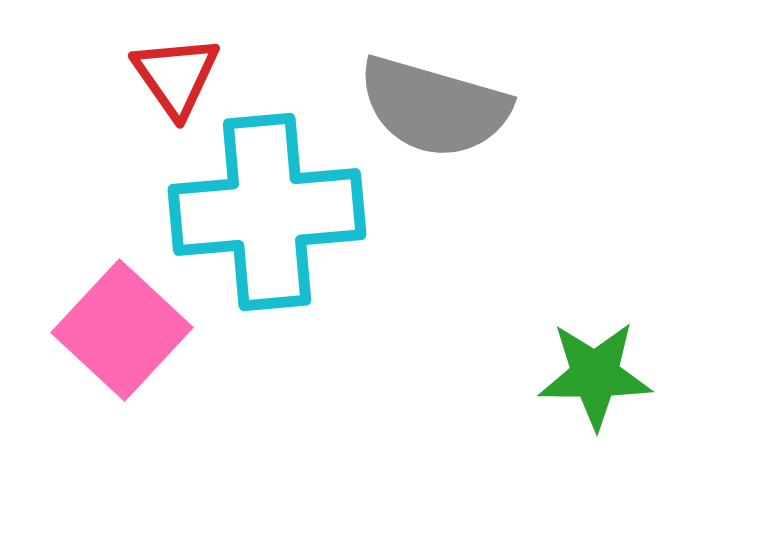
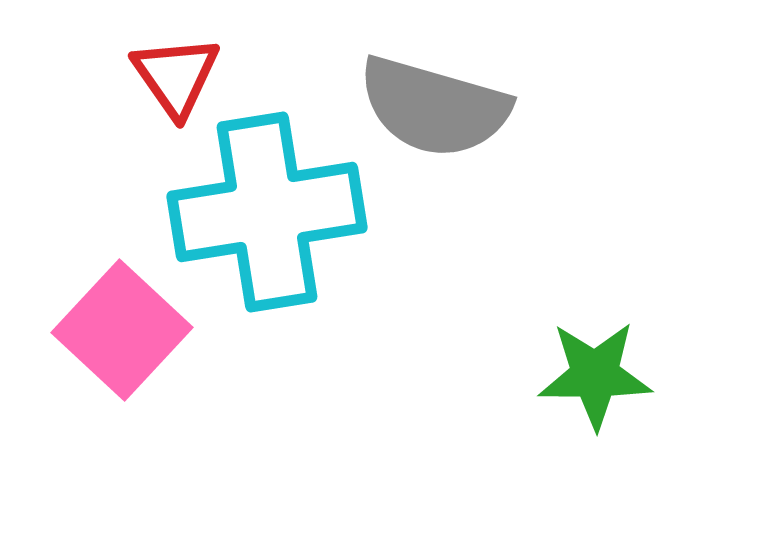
cyan cross: rotated 4 degrees counterclockwise
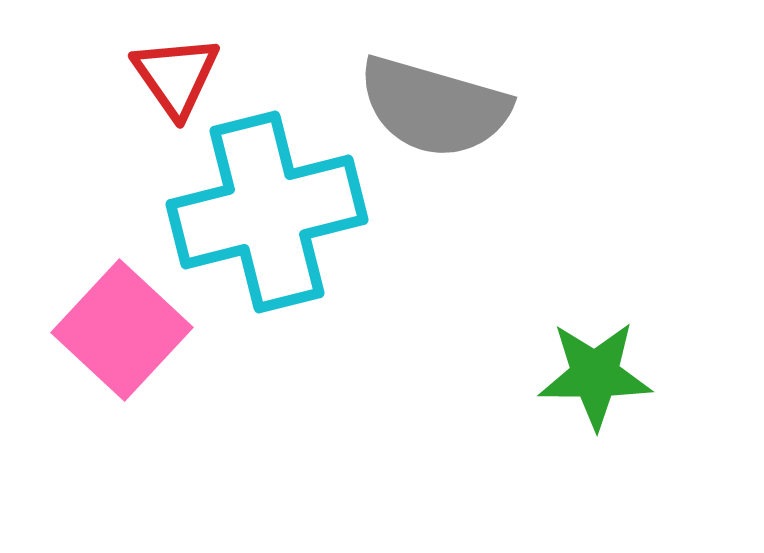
cyan cross: rotated 5 degrees counterclockwise
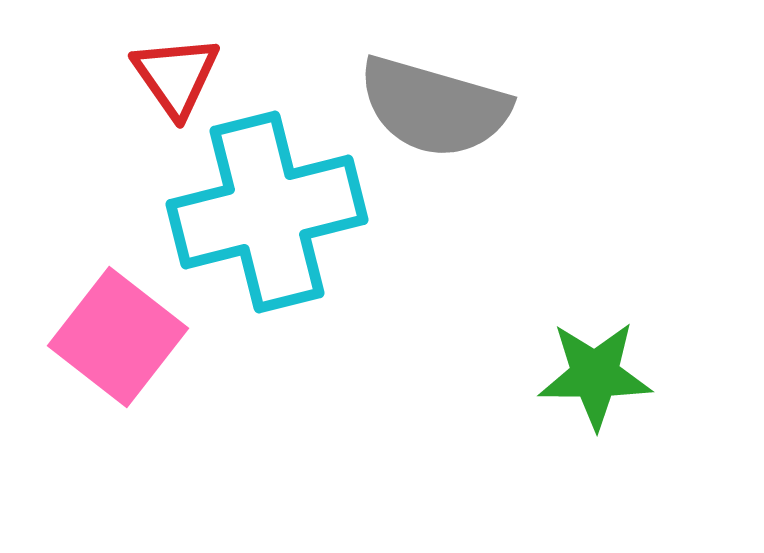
pink square: moved 4 px left, 7 px down; rotated 5 degrees counterclockwise
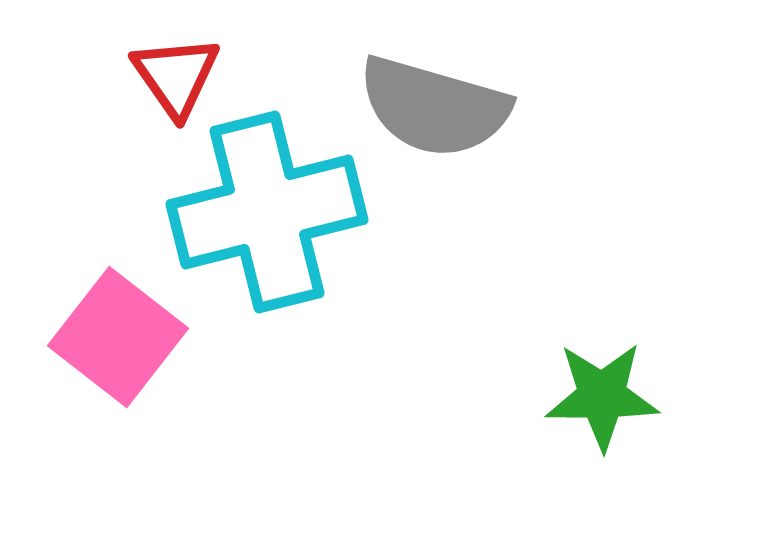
green star: moved 7 px right, 21 px down
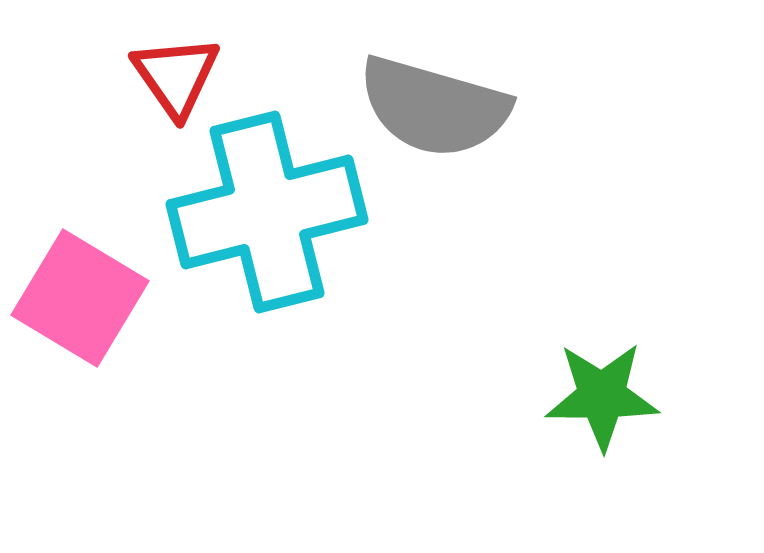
pink square: moved 38 px left, 39 px up; rotated 7 degrees counterclockwise
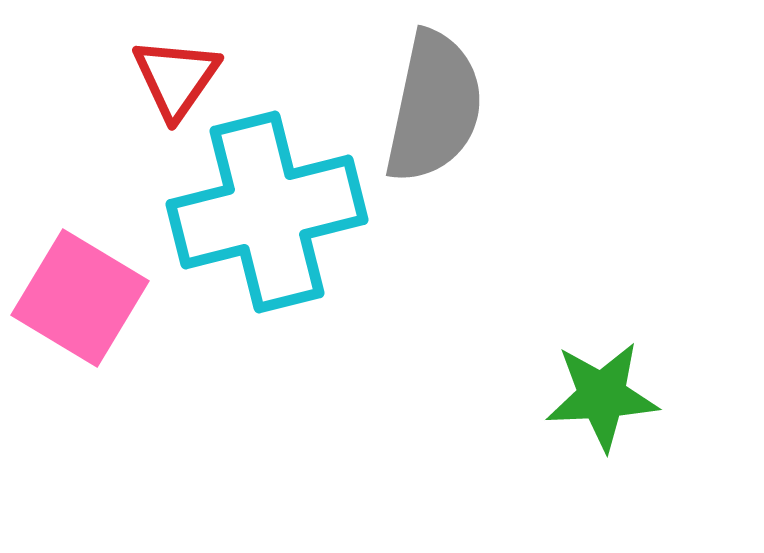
red triangle: moved 2 px down; rotated 10 degrees clockwise
gray semicircle: rotated 94 degrees counterclockwise
green star: rotated 3 degrees counterclockwise
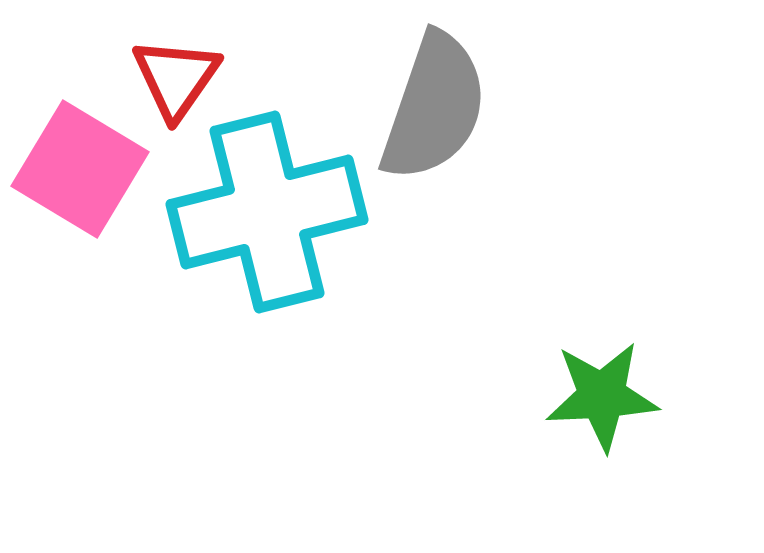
gray semicircle: rotated 7 degrees clockwise
pink square: moved 129 px up
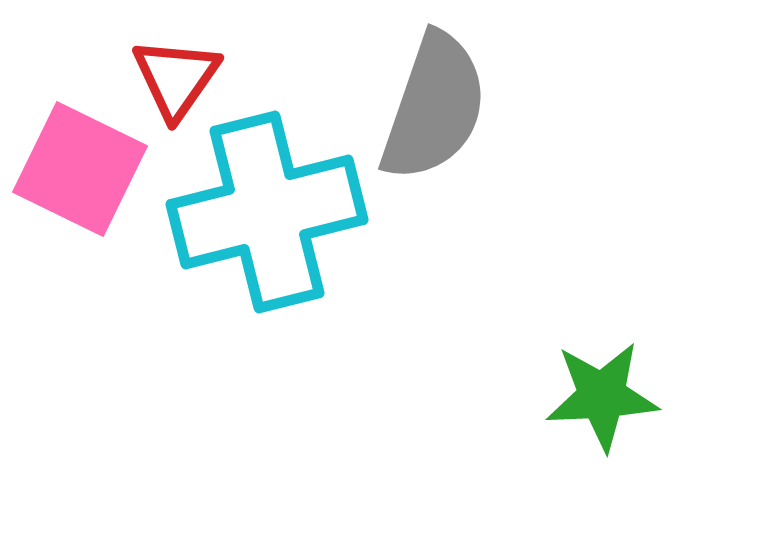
pink square: rotated 5 degrees counterclockwise
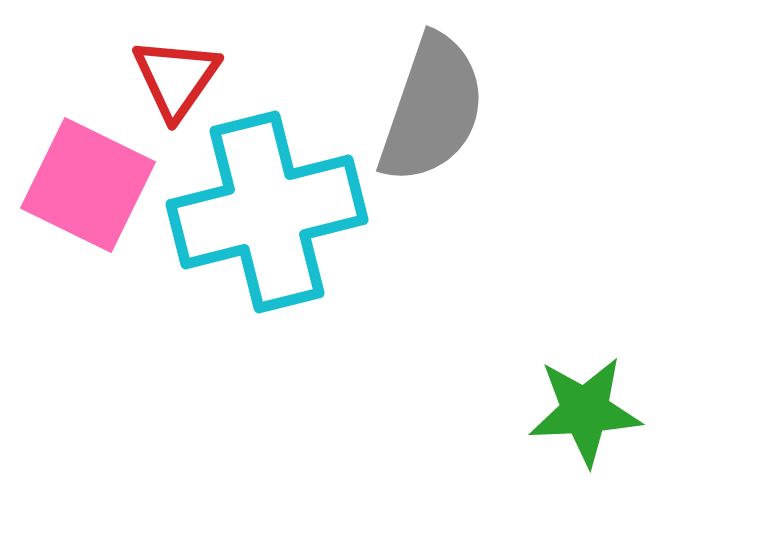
gray semicircle: moved 2 px left, 2 px down
pink square: moved 8 px right, 16 px down
green star: moved 17 px left, 15 px down
